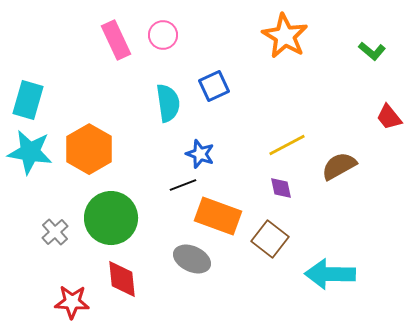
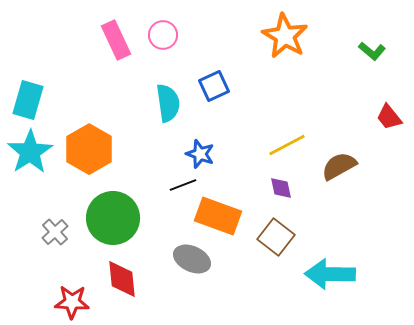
cyan star: rotated 30 degrees clockwise
green circle: moved 2 px right
brown square: moved 6 px right, 2 px up
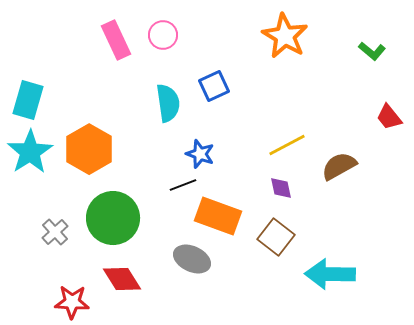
red diamond: rotated 27 degrees counterclockwise
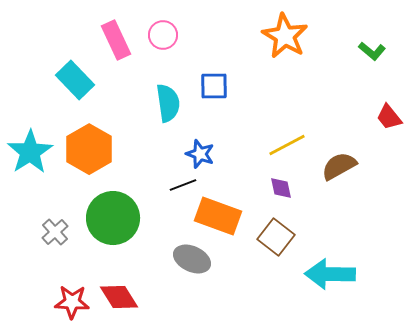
blue square: rotated 24 degrees clockwise
cyan rectangle: moved 47 px right, 20 px up; rotated 60 degrees counterclockwise
red diamond: moved 3 px left, 18 px down
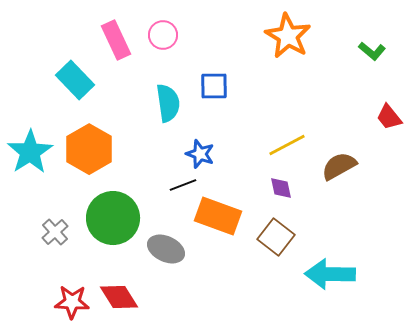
orange star: moved 3 px right
gray ellipse: moved 26 px left, 10 px up
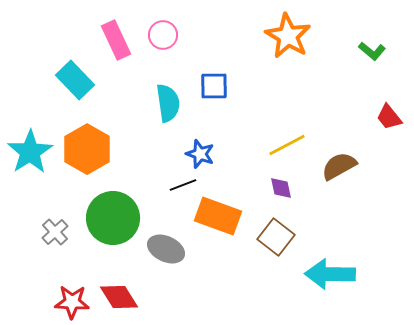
orange hexagon: moved 2 px left
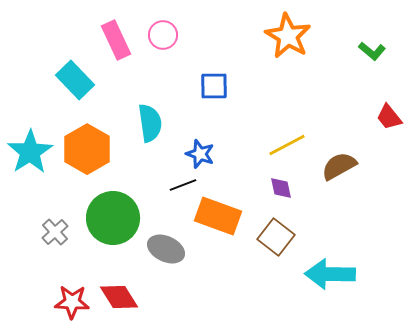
cyan semicircle: moved 18 px left, 20 px down
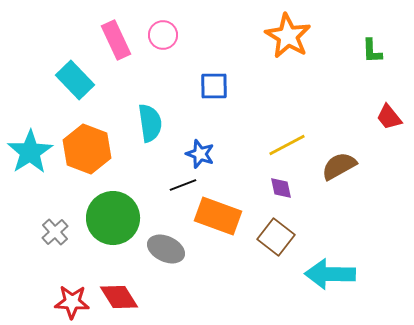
green L-shape: rotated 48 degrees clockwise
orange hexagon: rotated 9 degrees counterclockwise
